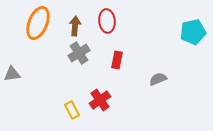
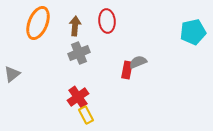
gray cross: rotated 10 degrees clockwise
red rectangle: moved 10 px right, 10 px down
gray triangle: rotated 30 degrees counterclockwise
gray semicircle: moved 20 px left, 17 px up
red cross: moved 22 px left, 3 px up
yellow rectangle: moved 14 px right, 5 px down
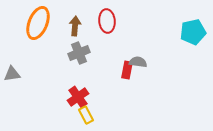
gray semicircle: rotated 30 degrees clockwise
gray triangle: rotated 30 degrees clockwise
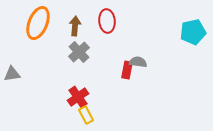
gray cross: moved 1 px up; rotated 20 degrees counterclockwise
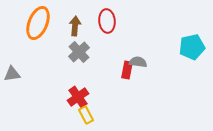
cyan pentagon: moved 1 px left, 15 px down
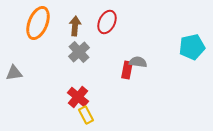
red ellipse: moved 1 px down; rotated 30 degrees clockwise
gray triangle: moved 2 px right, 1 px up
red cross: rotated 15 degrees counterclockwise
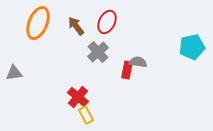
brown arrow: moved 1 px right; rotated 42 degrees counterclockwise
gray cross: moved 19 px right
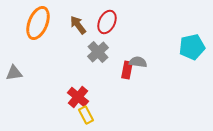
brown arrow: moved 2 px right, 1 px up
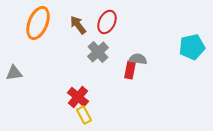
gray semicircle: moved 3 px up
red rectangle: moved 3 px right
yellow rectangle: moved 2 px left
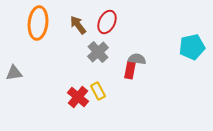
orange ellipse: rotated 16 degrees counterclockwise
gray semicircle: moved 1 px left
yellow rectangle: moved 14 px right, 24 px up
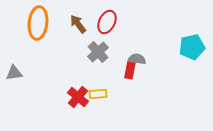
brown arrow: moved 1 px up
yellow rectangle: moved 3 px down; rotated 66 degrees counterclockwise
